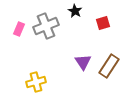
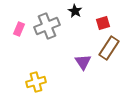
gray cross: moved 1 px right
brown rectangle: moved 18 px up
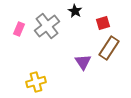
gray cross: rotated 15 degrees counterclockwise
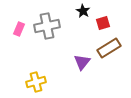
black star: moved 8 px right
gray cross: rotated 25 degrees clockwise
brown rectangle: rotated 25 degrees clockwise
purple triangle: moved 1 px left; rotated 12 degrees clockwise
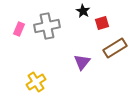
red square: moved 1 px left
brown rectangle: moved 6 px right
yellow cross: rotated 18 degrees counterclockwise
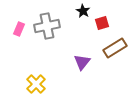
yellow cross: moved 2 px down; rotated 12 degrees counterclockwise
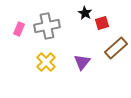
black star: moved 2 px right, 2 px down
brown rectangle: moved 1 px right; rotated 10 degrees counterclockwise
yellow cross: moved 10 px right, 22 px up
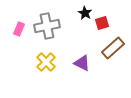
brown rectangle: moved 3 px left
purple triangle: moved 1 px down; rotated 42 degrees counterclockwise
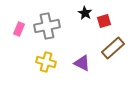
red square: moved 2 px right, 2 px up
yellow cross: rotated 30 degrees counterclockwise
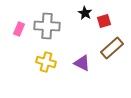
gray cross: rotated 15 degrees clockwise
brown rectangle: moved 1 px left
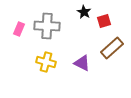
black star: moved 1 px left, 1 px up
